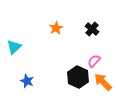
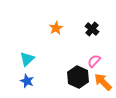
cyan triangle: moved 13 px right, 12 px down
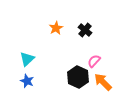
black cross: moved 7 px left, 1 px down
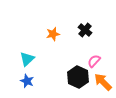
orange star: moved 3 px left, 6 px down; rotated 16 degrees clockwise
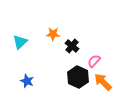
black cross: moved 13 px left, 16 px down
orange star: rotated 16 degrees clockwise
cyan triangle: moved 7 px left, 17 px up
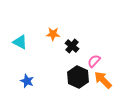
cyan triangle: rotated 49 degrees counterclockwise
orange arrow: moved 2 px up
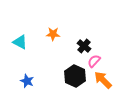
black cross: moved 12 px right
black hexagon: moved 3 px left, 1 px up
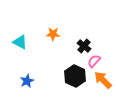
blue star: rotated 24 degrees clockwise
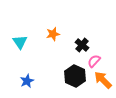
orange star: rotated 16 degrees counterclockwise
cyan triangle: rotated 28 degrees clockwise
black cross: moved 2 px left, 1 px up
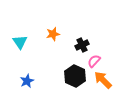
black cross: rotated 24 degrees clockwise
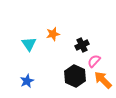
cyan triangle: moved 9 px right, 2 px down
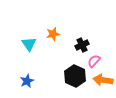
orange arrow: rotated 36 degrees counterclockwise
